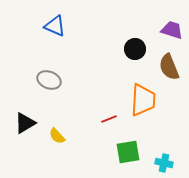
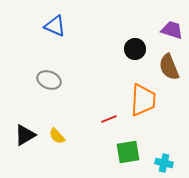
black triangle: moved 12 px down
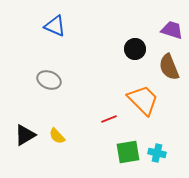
orange trapezoid: rotated 48 degrees counterclockwise
cyan cross: moved 7 px left, 10 px up
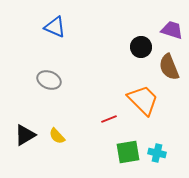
blue triangle: moved 1 px down
black circle: moved 6 px right, 2 px up
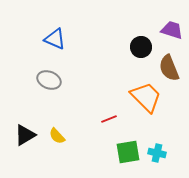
blue triangle: moved 12 px down
brown semicircle: moved 1 px down
orange trapezoid: moved 3 px right, 3 px up
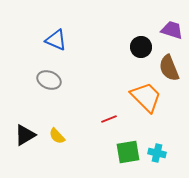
blue triangle: moved 1 px right, 1 px down
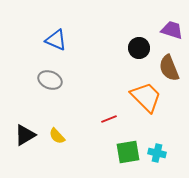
black circle: moved 2 px left, 1 px down
gray ellipse: moved 1 px right
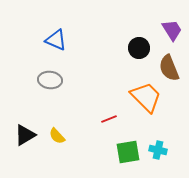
purple trapezoid: rotated 40 degrees clockwise
gray ellipse: rotated 15 degrees counterclockwise
cyan cross: moved 1 px right, 3 px up
